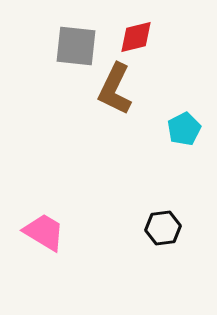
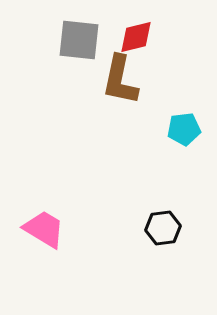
gray square: moved 3 px right, 6 px up
brown L-shape: moved 5 px right, 9 px up; rotated 14 degrees counterclockwise
cyan pentagon: rotated 20 degrees clockwise
pink trapezoid: moved 3 px up
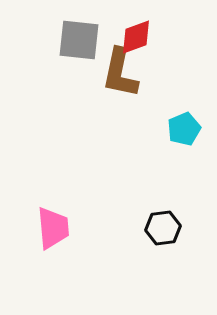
red diamond: rotated 6 degrees counterclockwise
brown L-shape: moved 7 px up
cyan pentagon: rotated 16 degrees counterclockwise
pink trapezoid: moved 9 px right, 1 px up; rotated 54 degrees clockwise
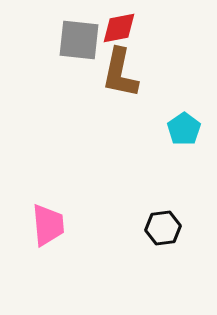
red diamond: moved 17 px left, 9 px up; rotated 9 degrees clockwise
cyan pentagon: rotated 12 degrees counterclockwise
pink trapezoid: moved 5 px left, 3 px up
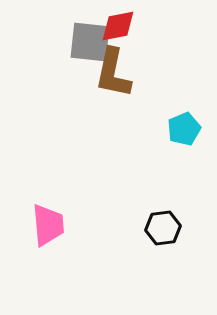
red diamond: moved 1 px left, 2 px up
gray square: moved 11 px right, 2 px down
brown L-shape: moved 7 px left
cyan pentagon: rotated 12 degrees clockwise
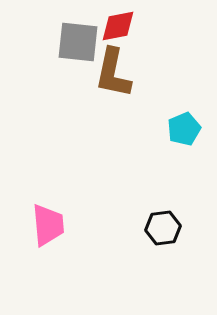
gray square: moved 12 px left
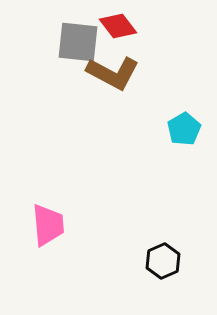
red diamond: rotated 63 degrees clockwise
brown L-shape: rotated 74 degrees counterclockwise
cyan pentagon: rotated 8 degrees counterclockwise
black hexagon: moved 33 px down; rotated 16 degrees counterclockwise
